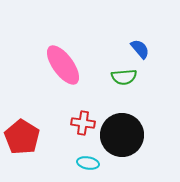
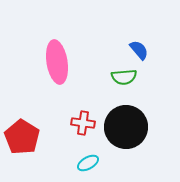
blue semicircle: moved 1 px left, 1 px down
pink ellipse: moved 6 px left, 3 px up; rotated 27 degrees clockwise
black circle: moved 4 px right, 8 px up
cyan ellipse: rotated 40 degrees counterclockwise
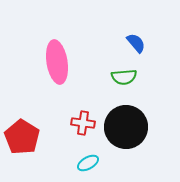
blue semicircle: moved 3 px left, 7 px up
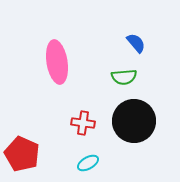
black circle: moved 8 px right, 6 px up
red pentagon: moved 17 px down; rotated 8 degrees counterclockwise
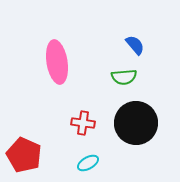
blue semicircle: moved 1 px left, 2 px down
black circle: moved 2 px right, 2 px down
red pentagon: moved 2 px right, 1 px down
